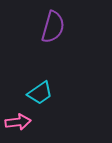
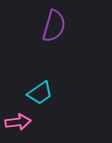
purple semicircle: moved 1 px right, 1 px up
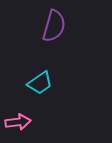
cyan trapezoid: moved 10 px up
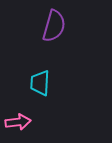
cyan trapezoid: rotated 128 degrees clockwise
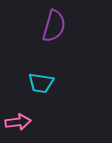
cyan trapezoid: moved 1 px right; rotated 84 degrees counterclockwise
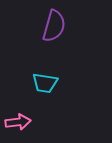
cyan trapezoid: moved 4 px right
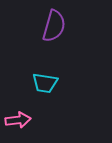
pink arrow: moved 2 px up
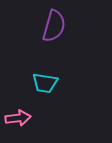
pink arrow: moved 2 px up
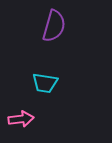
pink arrow: moved 3 px right, 1 px down
